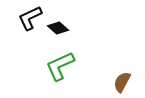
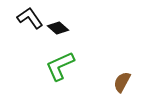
black L-shape: rotated 80 degrees clockwise
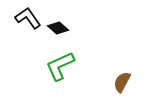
black L-shape: moved 2 px left
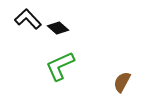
black L-shape: moved 1 px down; rotated 8 degrees counterclockwise
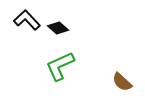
black L-shape: moved 1 px left, 1 px down
brown semicircle: rotated 75 degrees counterclockwise
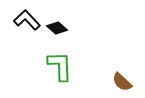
black diamond: moved 1 px left
green L-shape: rotated 112 degrees clockwise
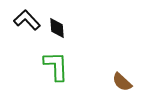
black diamond: rotated 45 degrees clockwise
green L-shape: moved 4 px left
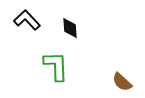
black diamond: moved 13 px right
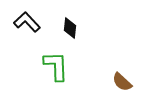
black L-shape: moved 2 px down
black diamond: rotated 10 degrees clockwise
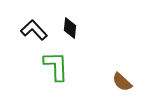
black L-shape: moved 7 px right, 8 px down
